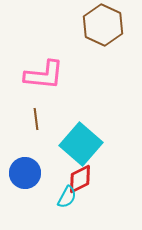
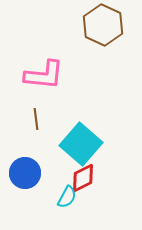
red diamond: moved 3 px right, 1 px up
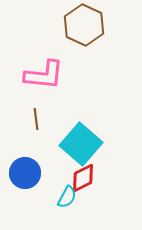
brown hexagon: moved 19 px left
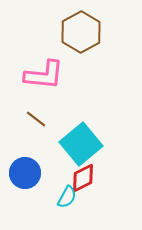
brown hexagon: moved 3 px left, 7 px down; rotated 6 degrees clockwise
brown line: rotated 45 degrees counterclockwise
cyan square: rotated 9 degrees clockwise
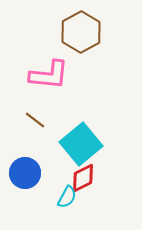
pink L-shape: moved 5 px right
brown line: moved 1 px left, 1 px down
